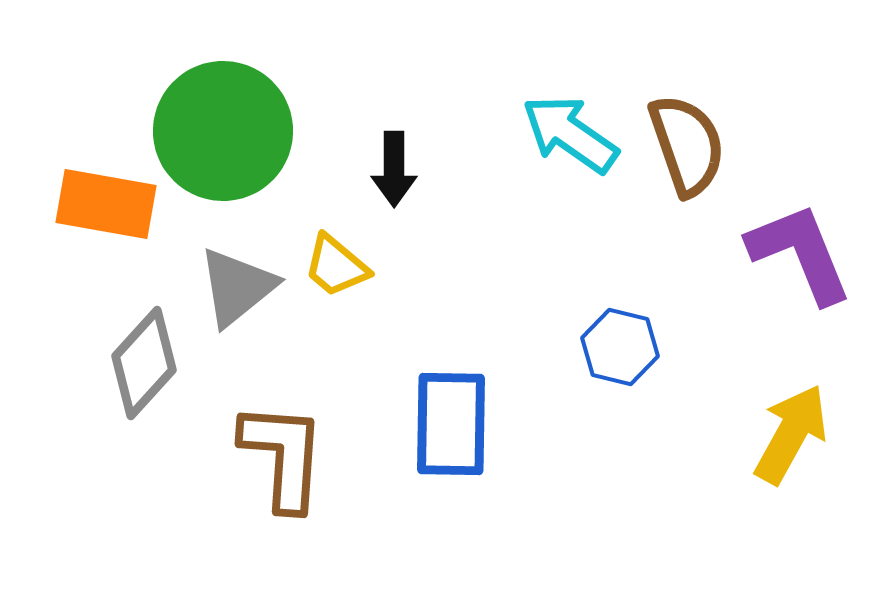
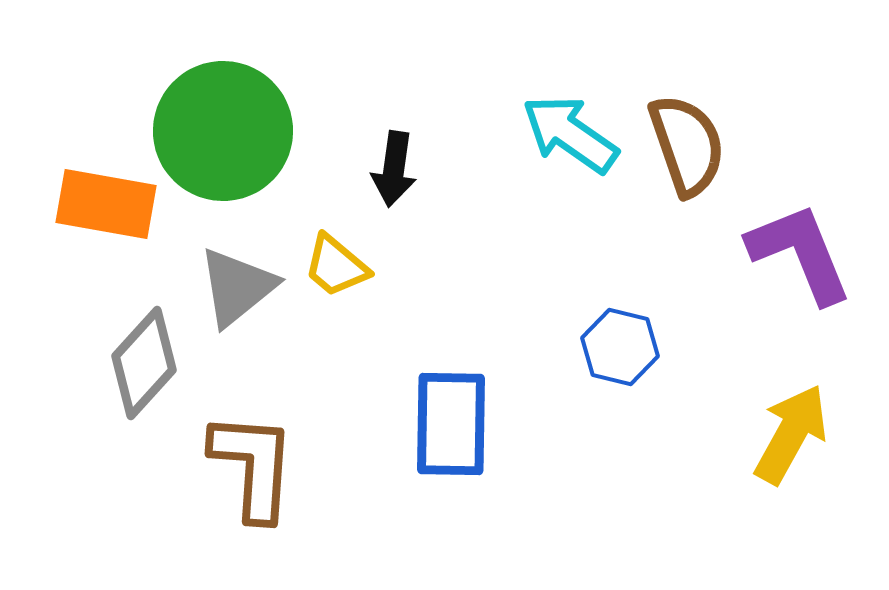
black arrow: rotated 8 degrees clockwise
brown L-shape: moved 30 px left, 10 px down
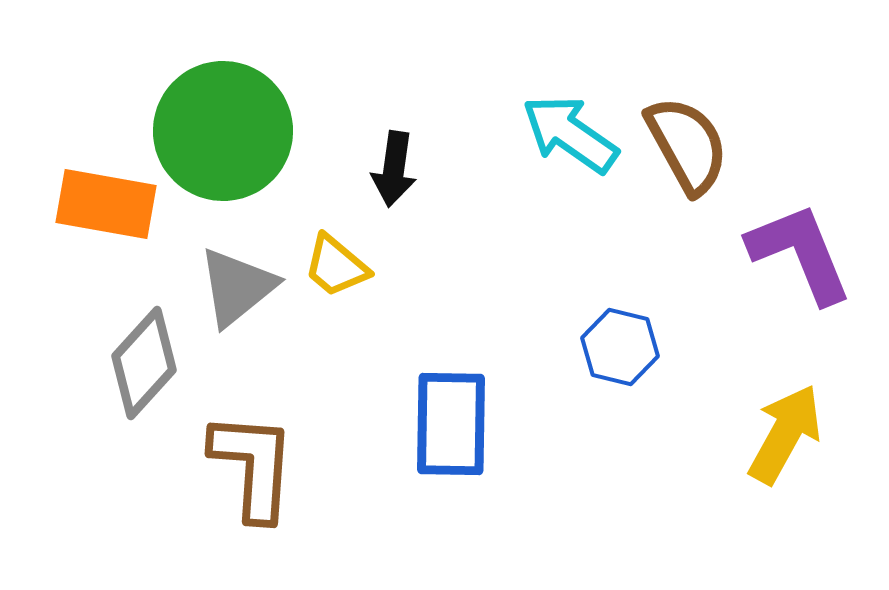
brown semicircle: rotated 10 degrees counterclockwise
yellow arrow: moved 6 px left
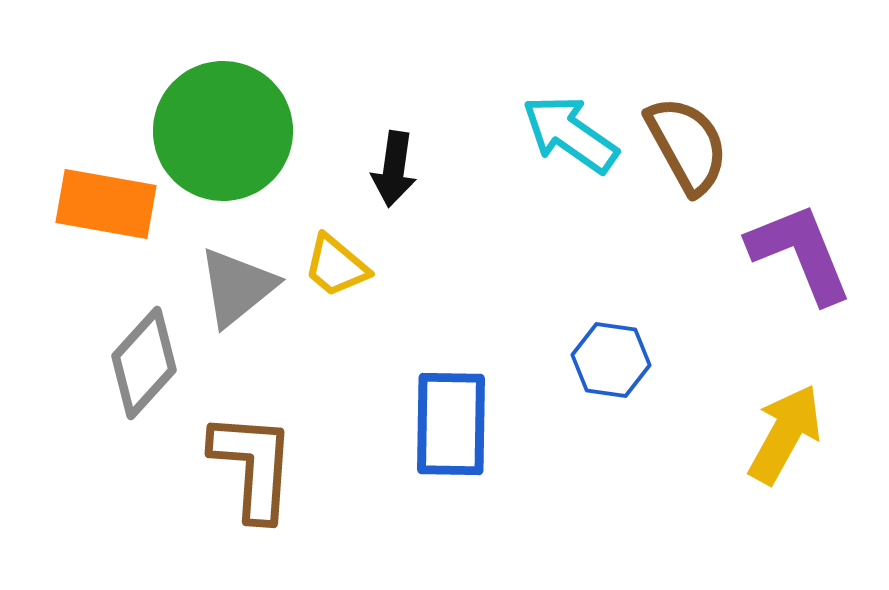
blue hexagon: moved 9 px left, 13 px down; rotated 6 degrees counterclockwise
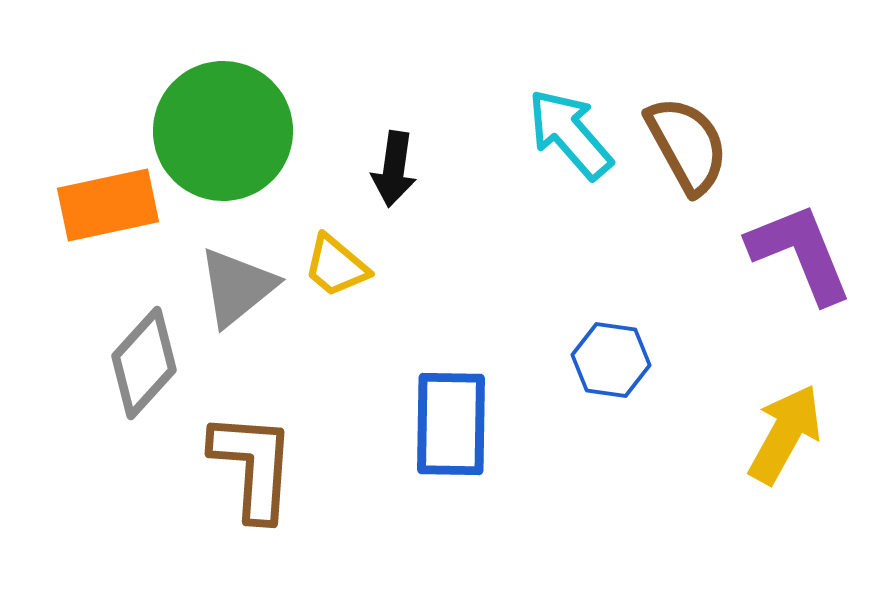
cyan arrow: rotated 14 degrees clockwise
orange rectangle: moved 2 px right, 1 px down; rotated 22 degrees counterclockwise
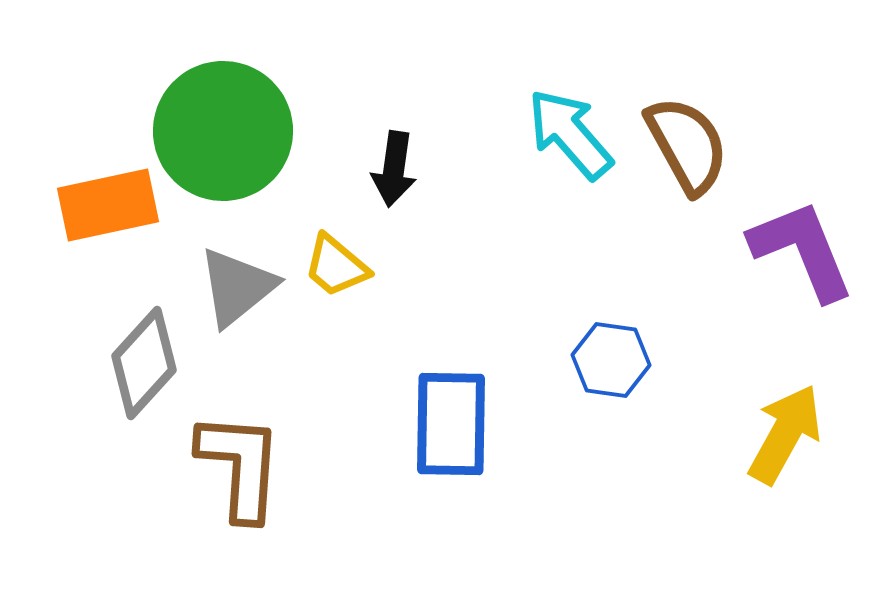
purple L-shape: moved 2 px right, 3 px up
brown L-shape: moved 13 px left
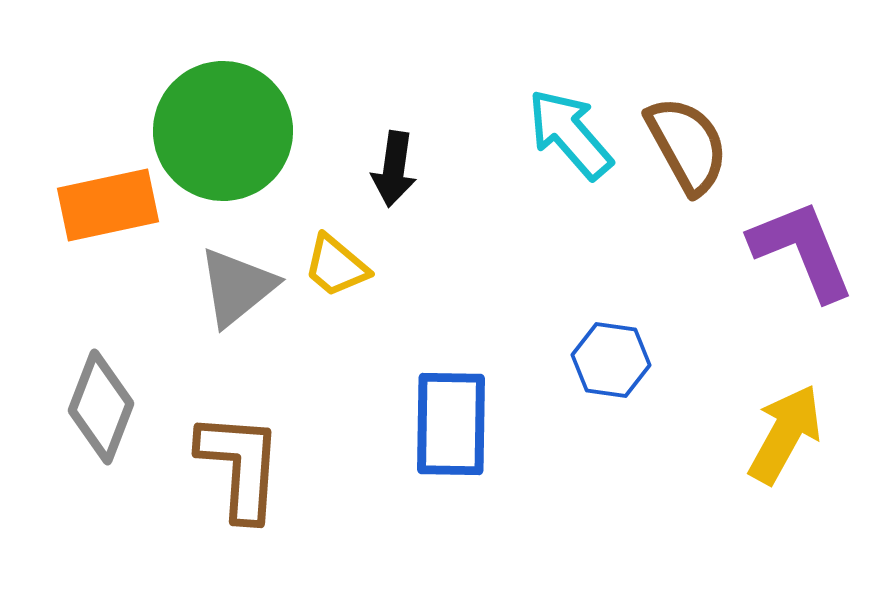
gray diamond: moved 43 px left, 44 px down; rotated 21 degrees counterclockwise
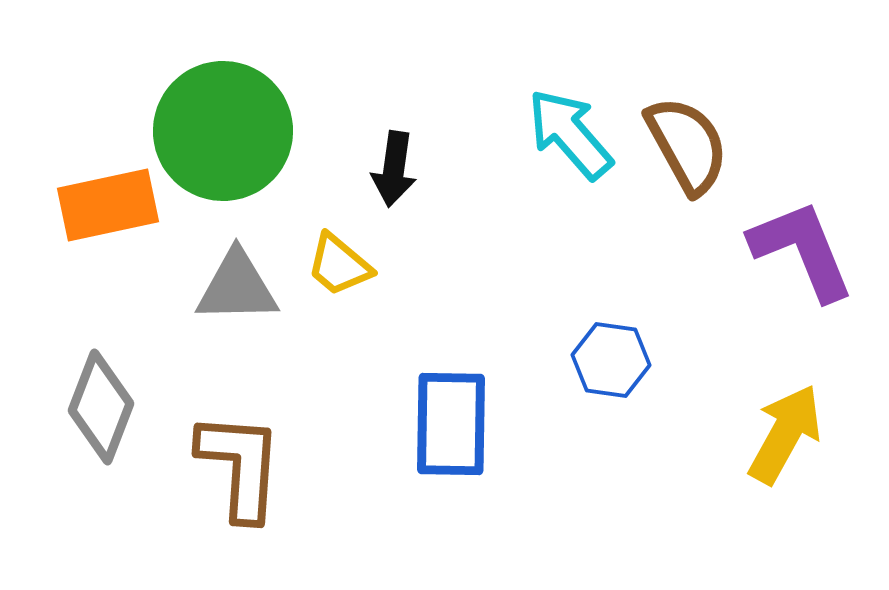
yellow trapezoid: moved 3 px right, 1 px up
gray triangle: rotated 38 degrees clockwise
